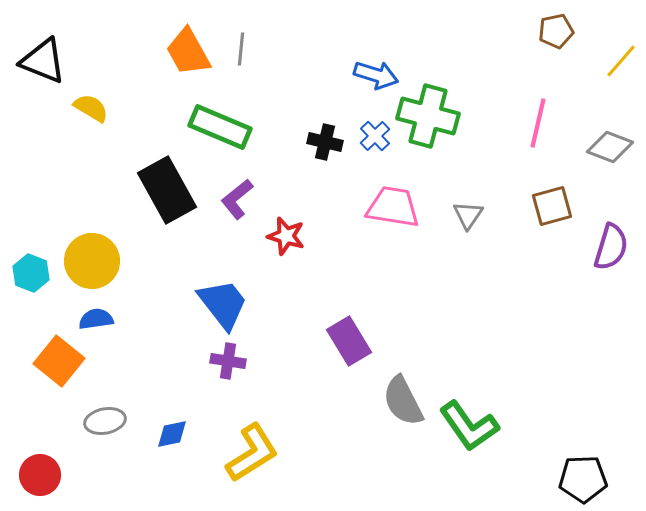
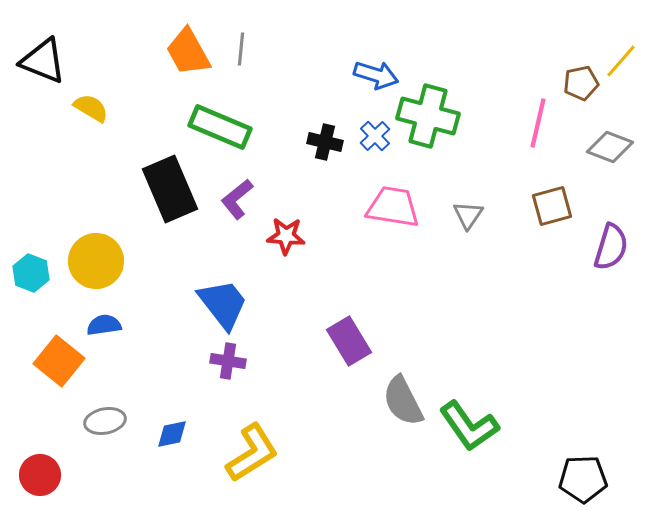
brown pentagon: moved 25 px right, 52 px down
black rectangle: moved 3 px right, 1 px up; rotated 6 degrees clockwise
red star: rotated 12 degrees counterclockwise
yellow circle: moved 4 px right
blue semicircle: moved 8 px right, 6 px down
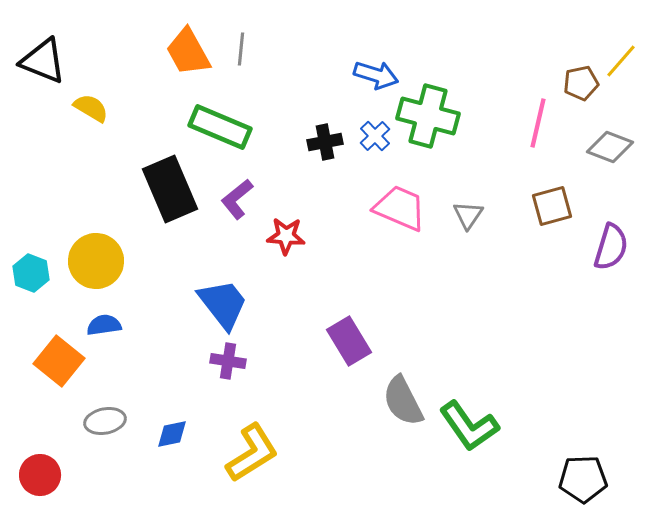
black cross: rotated 24 degrees counterclockwise
pink trapezoid: moved 7 px right, 1 px down; rotated 14 degrees clockwise
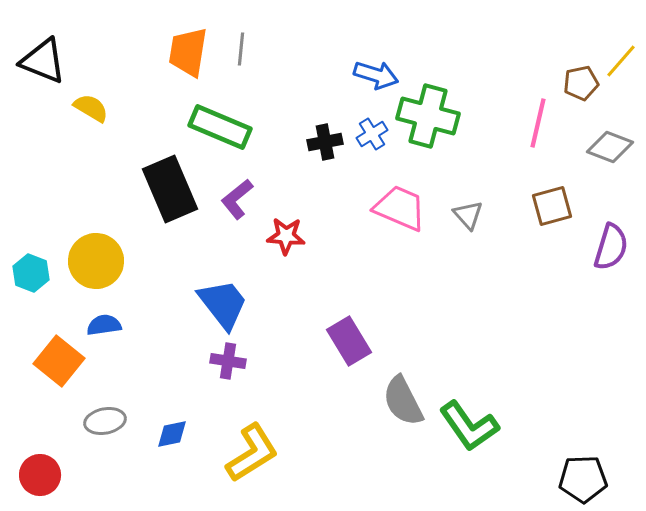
orange trapezoid: rotated 38 degrees clockwise
blue cross: moved 3 px left, 2 px up; rotated 12 degrees clockwise
gray triangle: rotated 16 degrees counterclockwise
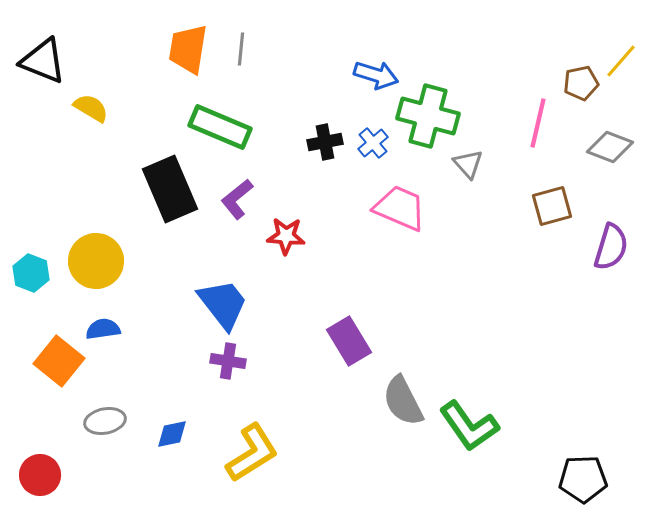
orange trapezoid: moved 3 px up
blue cross: moved 1 px right, 9 px down; rotated 8 degrees counterclockwise
gray triangle: moved 51 px up
blue semicircle: moved 1 px left, 4 px down
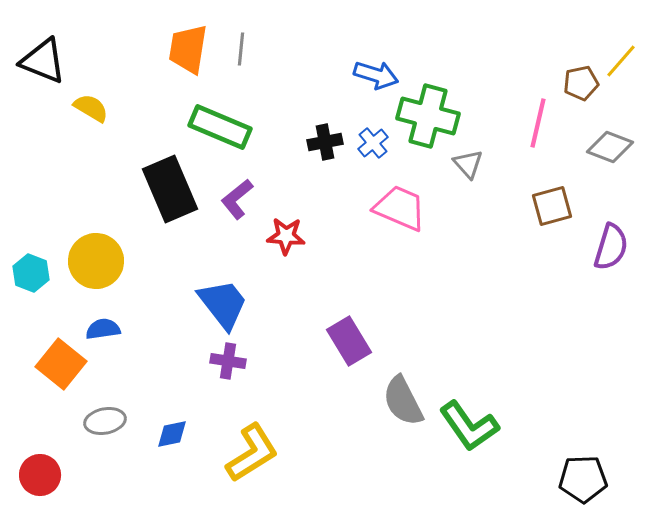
orange square: moved 2 px right, 3 px down
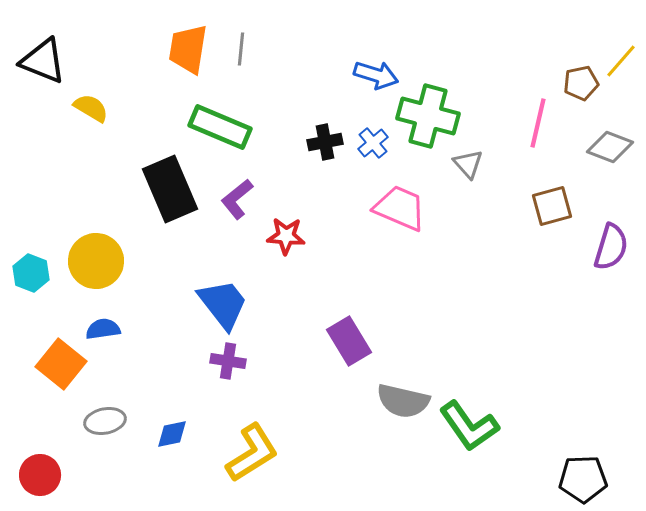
gray semicircle: rotated 50 degrees counterclockwise
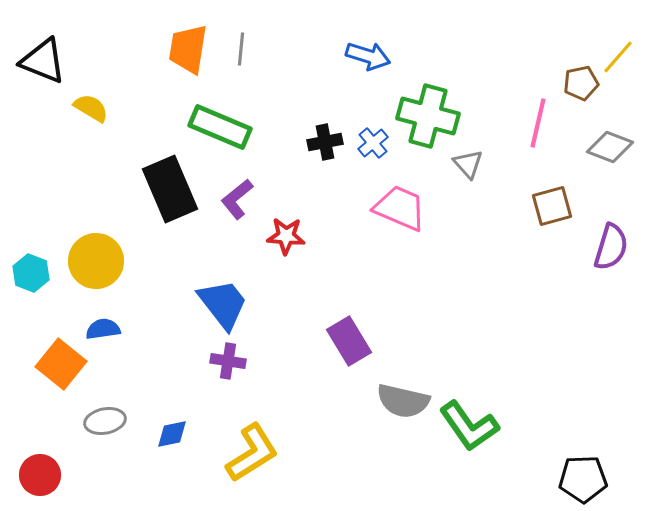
yellow line: moved 3 px left, 4 px up
blue arrow: moved 8 px left, 19 px up
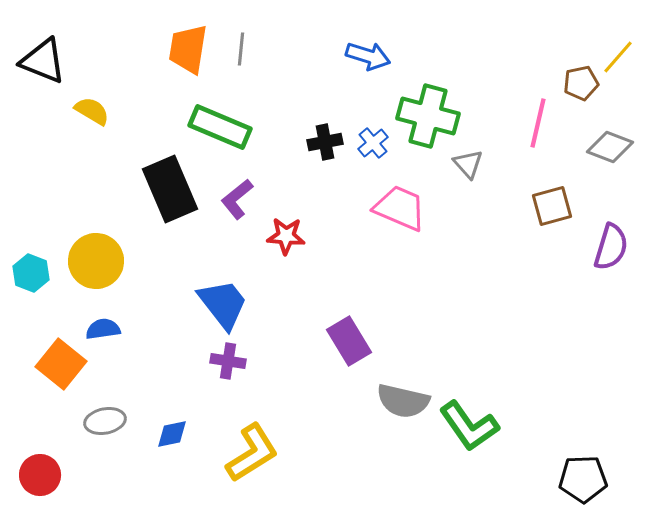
yellow semicircle: moved 1 px right, 3 px down
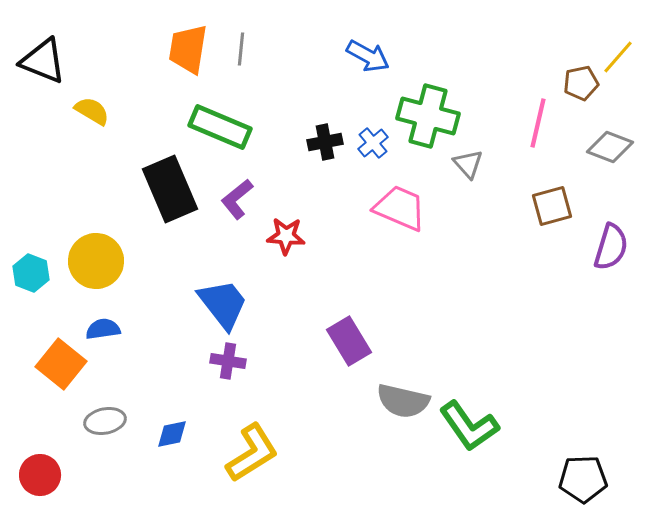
blue arrow: rotated 12 degrees clockwise
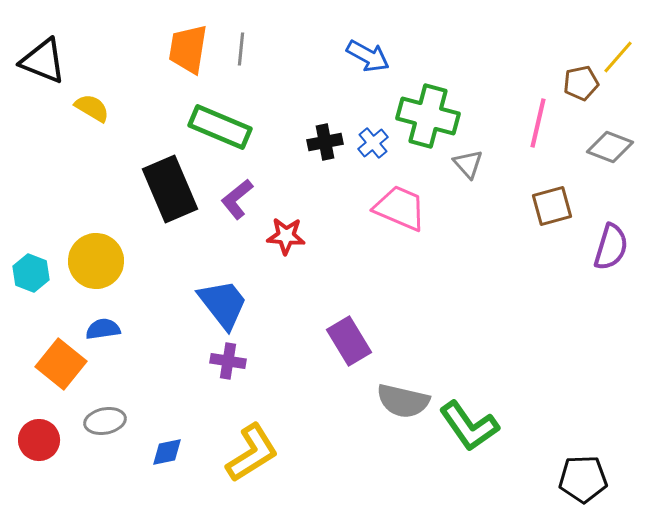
yellow semicircle: moved 3 px up
blue diamond: moved 5 px left, 18 px down
red circle: moved 1 px left, 35 px up
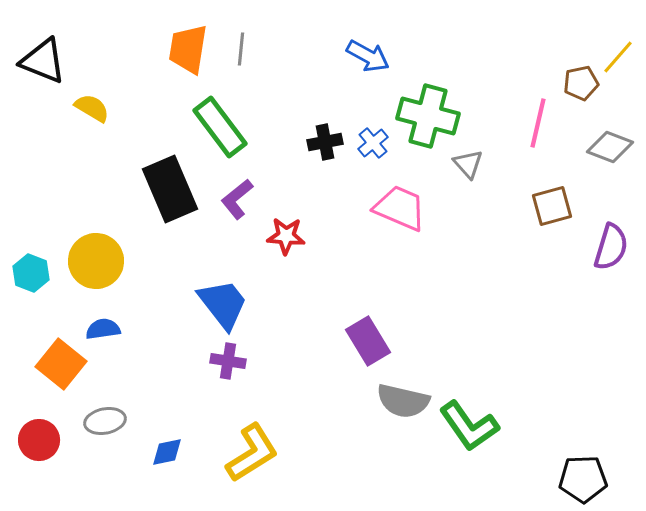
green rectangle: rotated 30 degrees clockwise
purple rectangle: moved 19 px right
